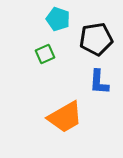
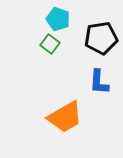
black pentagon: moved 5 px right, 1 px up
green square: moved 5 px right, 10 px up; rotated 30 degrees counterclockwise
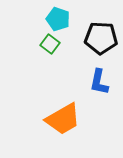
black pentagon: rotated 12 degrees clockwise
blue L-shape: rotated 8 degrees clockwise
orange trapezoid: moved 2 px left, 2 px down
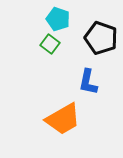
black pentagon: rotated 16 degrees clockwise
blue L-shape: moved 11 px left
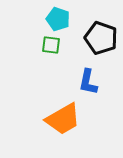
green square: moved 1 px right, 1 px down; rotated 30 degrees counterclockwise
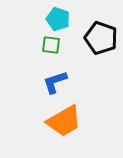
blue L-shape: moved 33 px left; rotated 60 degrees clockwise
orange trapezoid: moved 1 px right, 2 px down
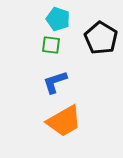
black pentagon: rotated 12 degrees clockwise
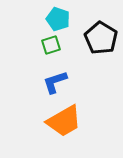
green square: rotated 24 degrees counterclockwise
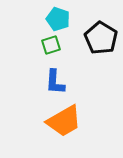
blue L-shape: rotated 68 degrees counterclockwise
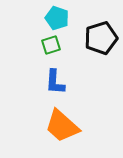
cyan pentagon: moved 1 px left, 1 px up
black pentagon: rotated 24 degrees clockwise
orange trapezoid: moved 2 px left, 5 px down; rotated 72 degrees clockwise
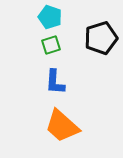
cyan pentagon: moved 7 px left, 1 px up
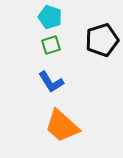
black pentagon: moved 1 px right, 2 px down
blue L-shape: moved 4 px left; rotated 36 degrees counterclockwise
